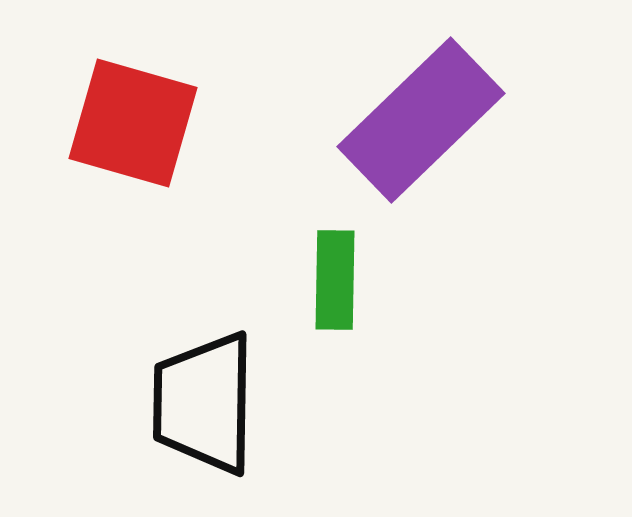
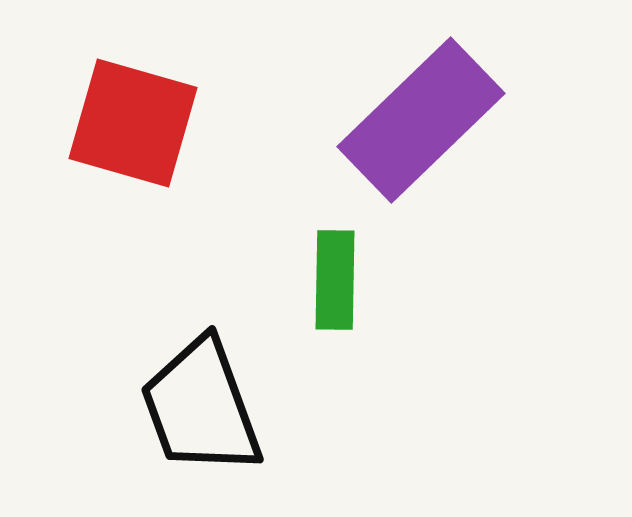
black trapezoid: moved 3 px left, 4 px down; rotated 21 degrees counterclockwise
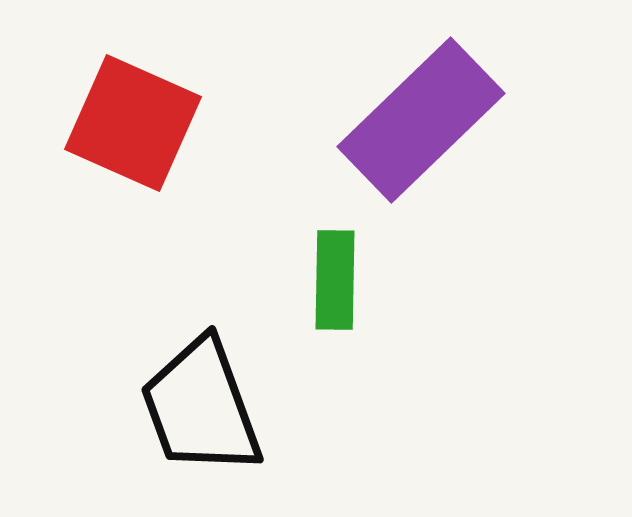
red square: rotated 8 degrees clockwise
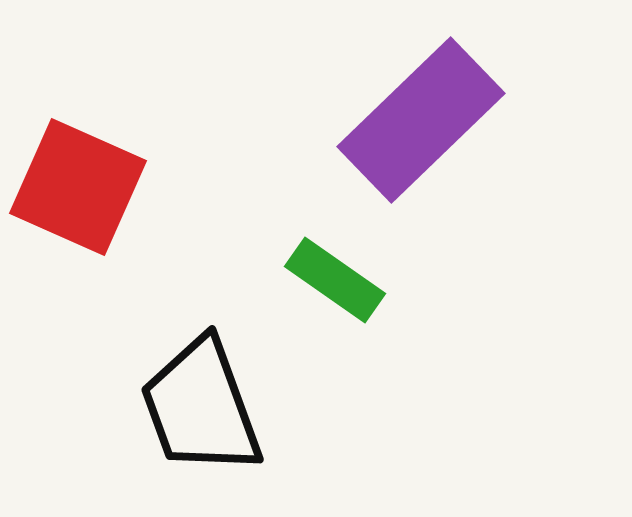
red square: moved 55 px left, 64 px down
green rectangle: rotated 56 degrees counterclockwise
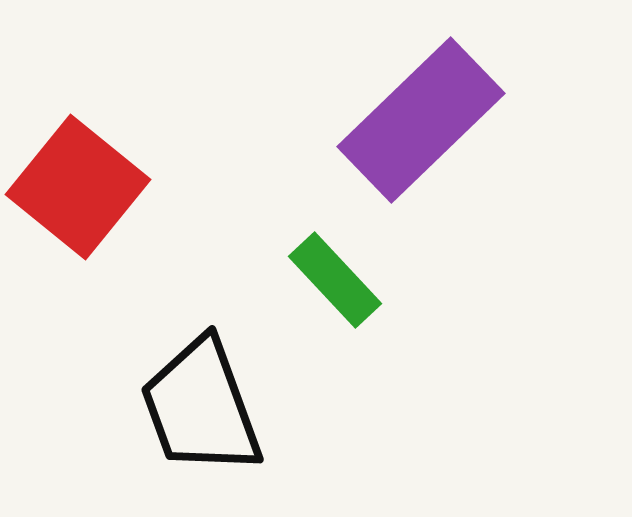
red square: rotated 15 degrees clockwise
green rectangle: rotated 12 degrees clockwise
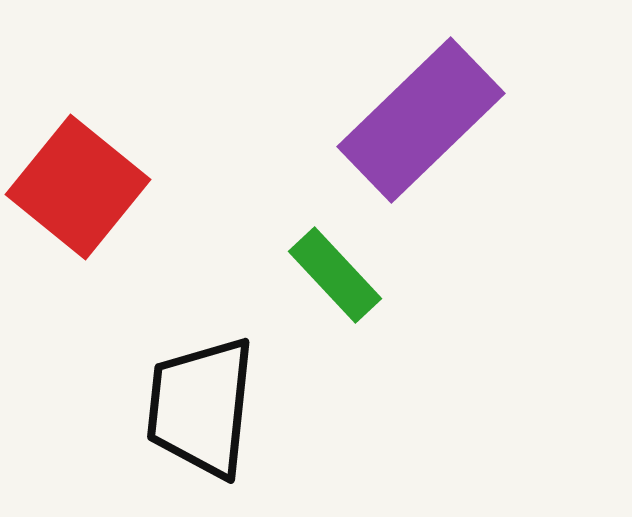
green rectangle: moved 5 px up
black trapezoid: rotated 26 degrees clockwise
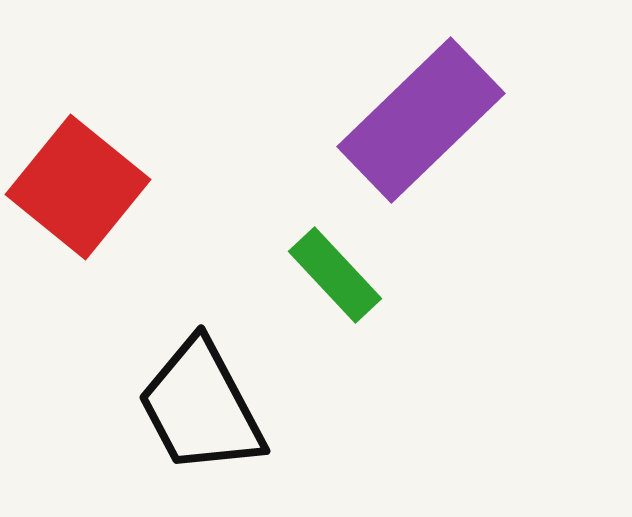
black trapezoid: rotated 34 degrees counterclockwise
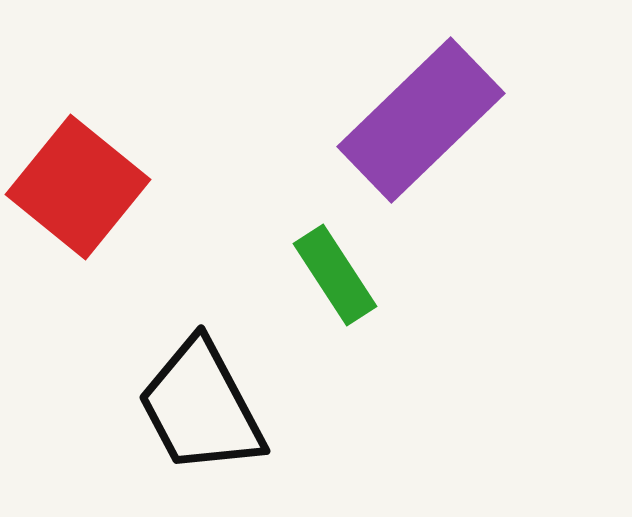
green rectangle: rotated 10 degrees clockwise
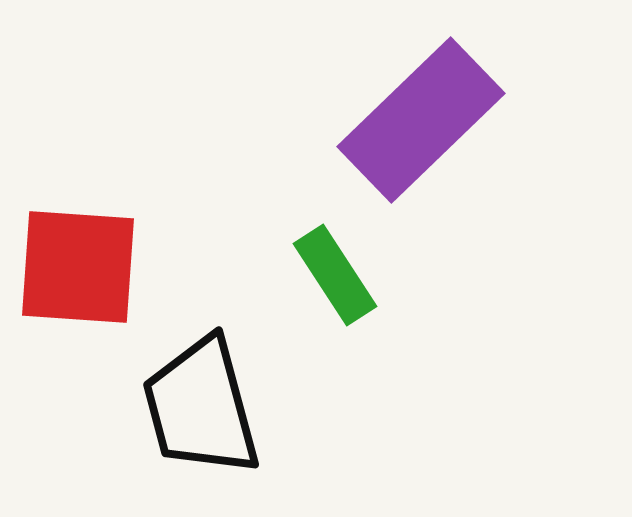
red square: moved 80 px down; rotated 35 degrees counterclockwise
black trapezoid: rotated 13 degrees clockwise
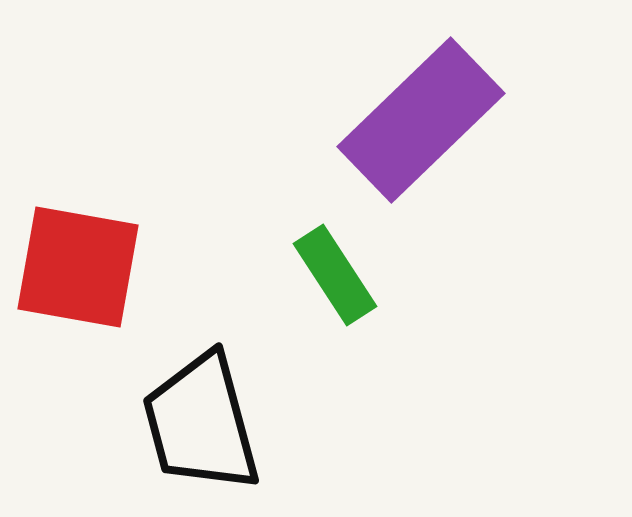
red square: rotated 6 degrees clockwise
black trapezoid: moved 16 px down
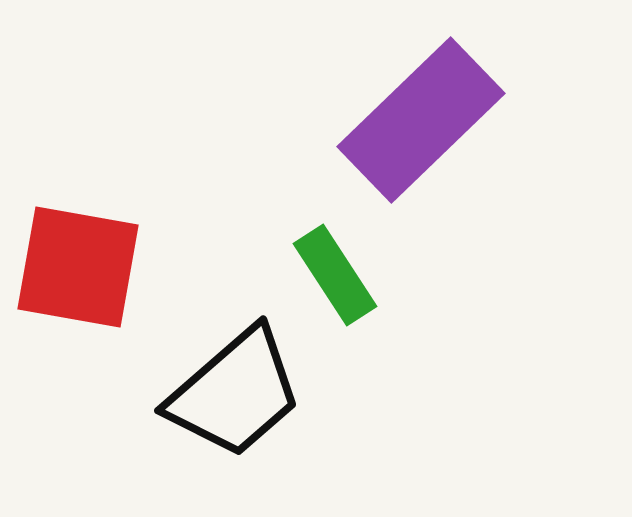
black trapezoid: moved 34 px right, 30 px up; rotated 116 degrees counterclockwise
